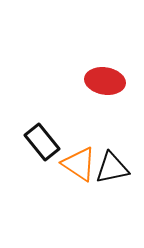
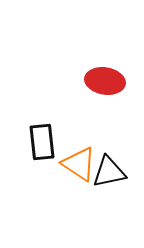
black rectangle: rotated 33 degrees clockwise
black triangle: moved 3 px left, 4 px down
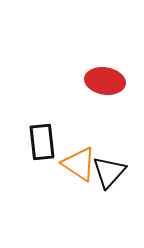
black triangle: rotated 36 degrees counterclockwise
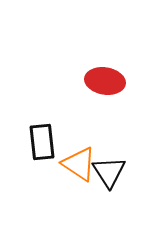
black triangle: rotated 15 degrees counterclockwise
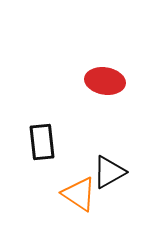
orange triangle: moved 30 px down
black triangle: rotated 33 degrees clockwise
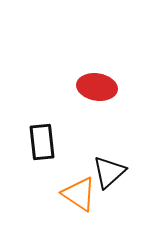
red ellipse: moved 8 px left, 6 px down
black triangle: rotated 12 degrees counterclockwise
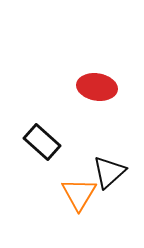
black rectangle: rotated 42 degrees counterclockwise
orange triangle: rotated 27 degrees clockwise
